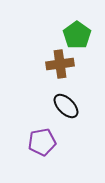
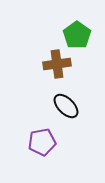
brown cross: moved 3 px left
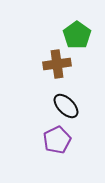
purple pentagon: moved 15 px right, 2 px up; rotated 16 degrees counterclockwise
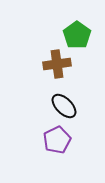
black ellipse: moved 2 px left
